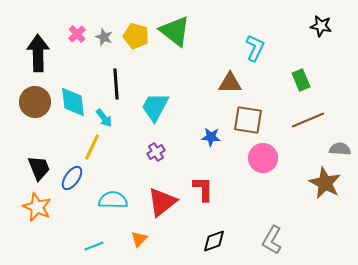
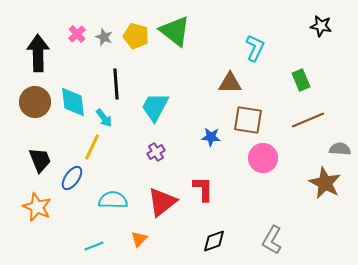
black trapezoid: moved 1 px right, 8 px up
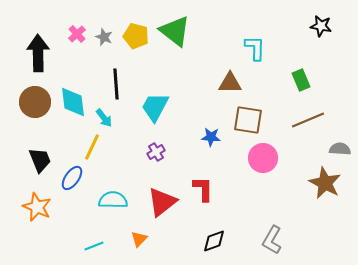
cyan L-shape: rotated 24 degrees counterclockwise
